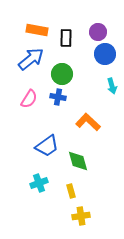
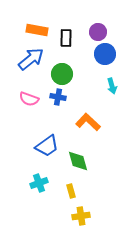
pink semicircle: rotated 78 degrees clockwise
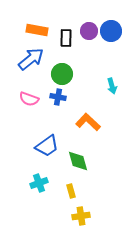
purple circle: moved 9 px left, 1 px up
blue circle: moved 6 px right, 23 px up
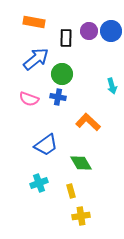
orange rectangle: moved 3 px left, 8 px up
blue arrow: moved 5 px right
blue trapezoid: moved 1 px left, 1 px up
green diamond: moved 3 px right, 2 px down; rotated 15 degrees counterclockwise
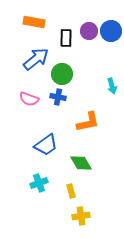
orange L-shape: rotated 125 degrees clockwise
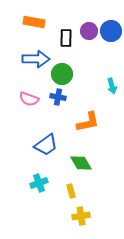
blue arrow: rotated 40 degrees clockwise
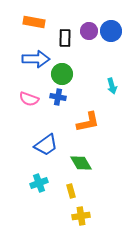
black rectangle: moved 1 px left
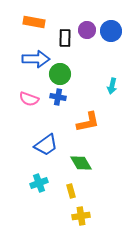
purple circle: moved 2 px left, 1 px up
green circle: moved 2 px left
cyan arrow: rotated 28 degrees clockwise
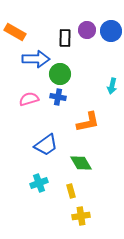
orange rectangle: moved 19 px left, 10 px down; rotated 20 degrees clockwise
pink semicircle: rotated 144 degrees clockwise
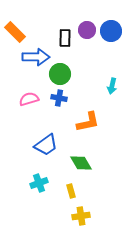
orange rectangle: rotated 15 degrees clockwise
blue arrow: moved 2 px up
blue cross: moved 1 px right, 1 px down
